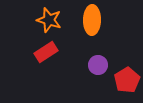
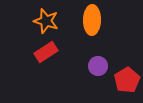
orange star: moved 3 px left, 1 px down
purple circle: moved 1 px down
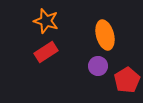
orange ellipse: moved 13 px right, 15 px down; rotated 16 degrees counterclockwise
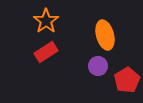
orange star: rotated 20 degrees clockwise
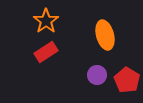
purple circle: moved 1 px left, 9 px down
red pentagon: rotated 10 degrees counterclockwise
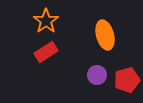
red pentagon: rotated 25 degrees clockwise
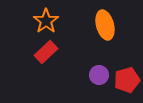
orange ellipse: moved 10 px up
red rectangle: rotated 10 degrees counterclockwise
purple circle: moved 2 px right
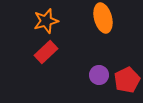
orange star: rotated 20 degrees clockwise
orange ellipse: moved 2 px left, 7 px up
red pentagon: rotated 10 degrees counterclockwise
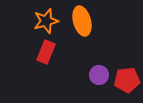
orange ellipse: moved 21 px left, 3 px down
red rectangle: rotated 25 degrees counterclockwise
red pentagon: rotated 20 degrees clockwise
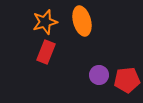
orange star: moved 1 px left, 1 px down
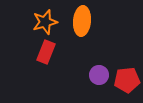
orange ellipse: rotated 20 degrees clockwise
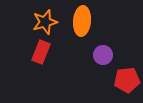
red rectangle: moved 5 px left
purple circle: moved 4 px right, 20 px up
